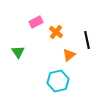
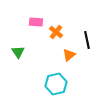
pink rectangle: rotated 32 degrees clockwise
cyan hexagon: moved 2 px left, 3 px down
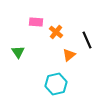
black line: rotated 12 degrees counterclockwise
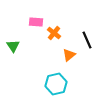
orange cross: moved 2 px left, 1 px down
green triangle: moved 5 px left, 6 px up
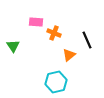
orange cross: rotated 16 degrees counterclockwise
cyan hexagon: moved 2 px up
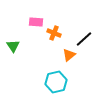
black line: moved 3 px left, 1 px up; rotated 72 degrees clockwise
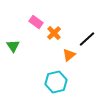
pink rectangle: rotated 32 degrees clockwise
orange cross: rotated 24 degrees clockwise
black line: moved 3 px right
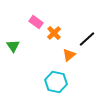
cyan hexagon: rotated 25 degrees clockwise
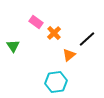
cyan hexagon: rotated 20 degrees counterclockwise
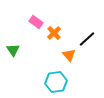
green triangle: moved 4 px down
orange triangle: rotated 32 degrees counterclockwise
